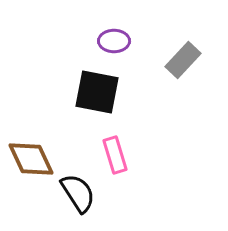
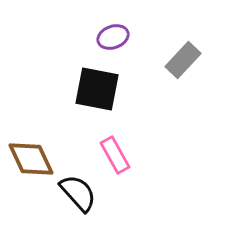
purple ellipse: moved 1 px left, 4 px up; rotated 20 degrees counterclockwise
black square: moved 3 px up
pink rectangle: rotated 12 degrees counterclockwise
black semicircle: rotated 9 degrees counterclockwise
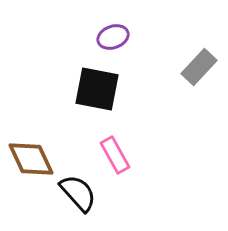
gray rectangle: moved 16 px right, 7 px down
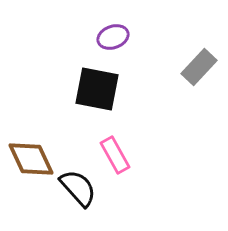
black semicircle: moved 5 px up
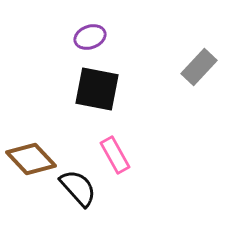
purple ellipse: moved 23 px left
brown diamond: rotated 18 degrees counterclockwise
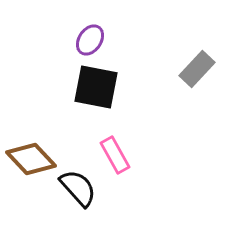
purple ellipse: moved 3 px down; rotated 36 degrees counterclockwise
gray rectangle: moved 2 px left, 2 px down
black square: moved 1 px left, 2 px up
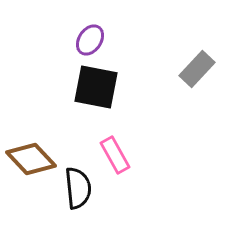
black semicircle: rotated 36 degrees clockwise
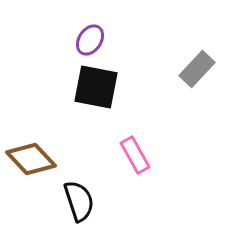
pink rectangle: moved 20 px right
black semicircle: moved 1 px right, 13 px down; rotated 12 degrees counterclockwise
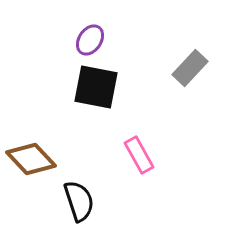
gray rectangle: moved 7 px left, 1 px up
pink rectangle: moved 4 px right
